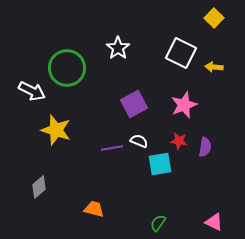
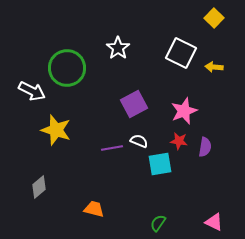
pink star: moved 6 px down
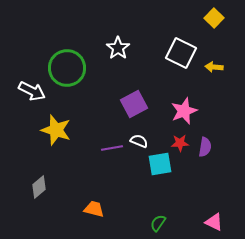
red star: moved 1 px right, 2 px down; rotated 12 degrees counterclockwise
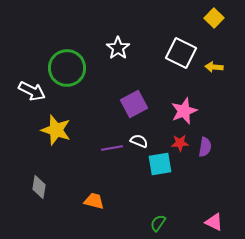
gray diamond: rotated 40 degrees counterclockwise
orange trapezoid: moved 8 px up
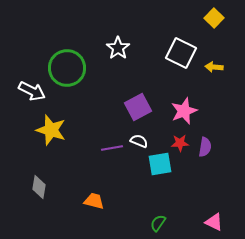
purple square: moved 4 px right, 3 px down
yellow star: moved 5 px left
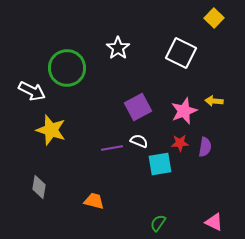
yellow arrow: moved 34 px down
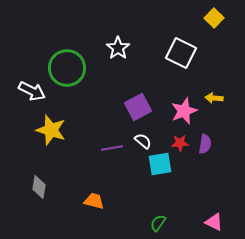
yellow arrow: moved 3 px up
white semicircle: moved 4 px right; rotated 18 degrees clockwise
purple semicircle: moved 3 px up
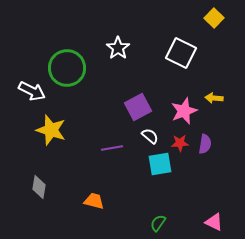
white semicircle: moved 7 px right, 5 px up
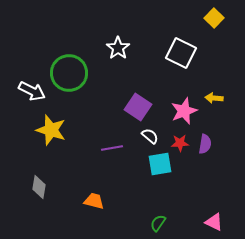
green circle: moved 2 px right, 5 px down
purple square: rotated 28 degrees counterclockwise
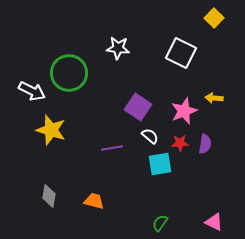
white star: rotated 30 degrees counterclockwise
gray diamond: moved 10 px right, 9 px down
green semicircle: moved 2 px right
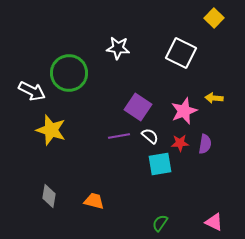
purple line: moved 7 px right, 12 px up
